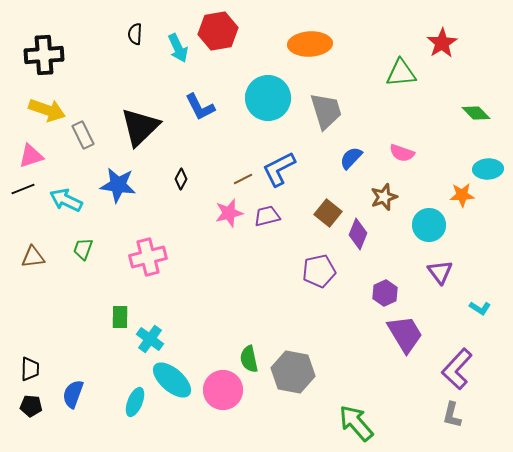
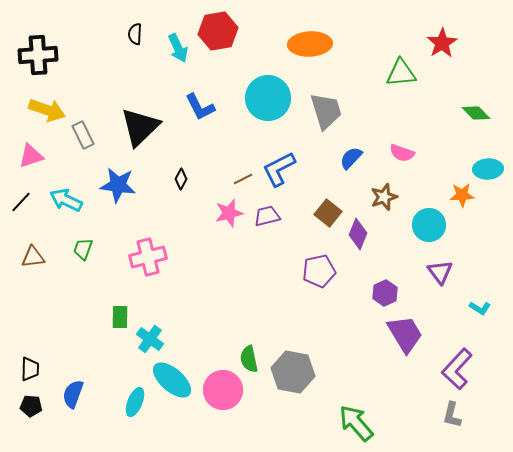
black cross at (44, 55): moved 6 px left
black line at (23, 189): moved 2 px left, 13 px down; rotated 25 degrees counterclockwise
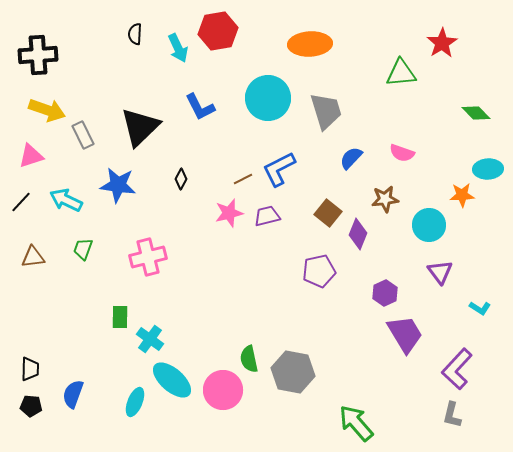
brown star at (384, 197): moved 1 px right, 2 px down; rotated 12 degrees clockwise
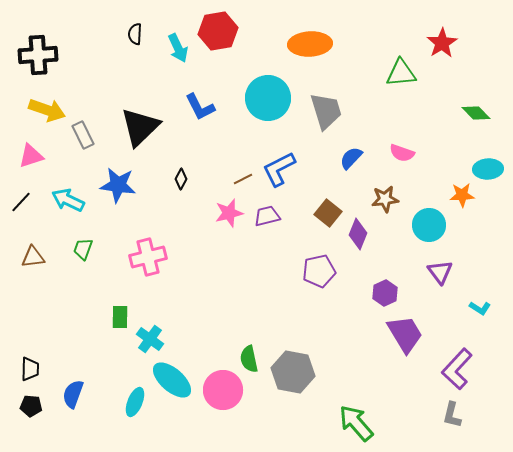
cyan arrow at (66, 200): moved 2 px right
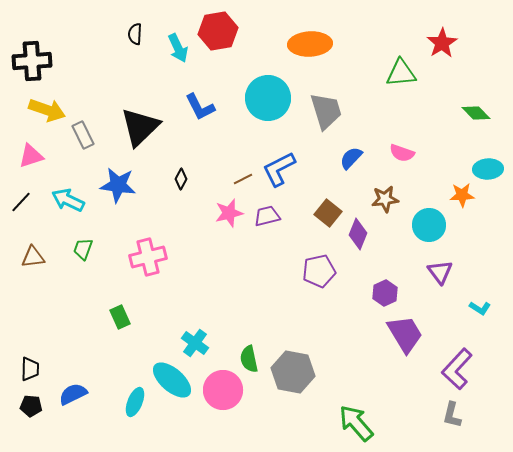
black cross at (38, 55): moved 6 px left, 6 px down
green rectangle at (120, 317): rotated 25 degrees counterclockwise
cyan cross at (150, 339): moved 45 px right, 4 px down
blue semicircle at (73, 394): rotated 44 degrees clockwise
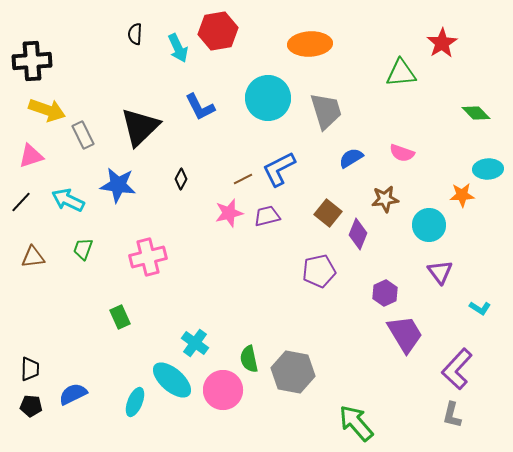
blue semicircle at (351, 158): rotated 15 degrees clockwise
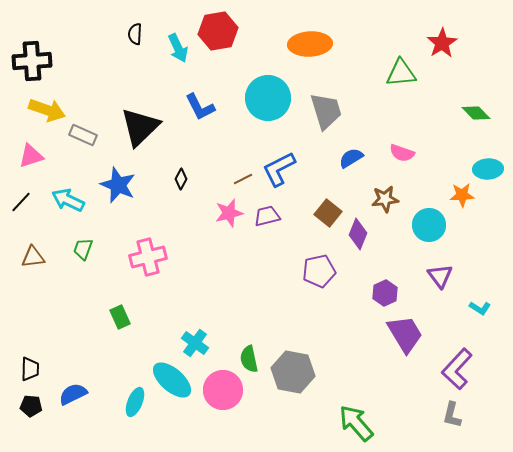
gray rectangle at (83, 135): rotated 40 degrees counterclockwise
blue star at (118, 185): rotated 15 degrees clockwise
purple triangle at (440, 272): moved 4 px down
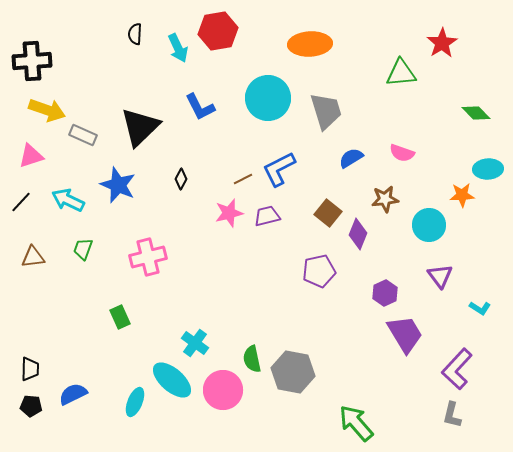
green semicircle at (249, 359): moved 3 px right
